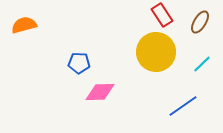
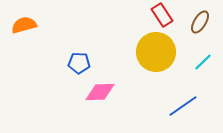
cyan line: moved 1 px right, 2 px up
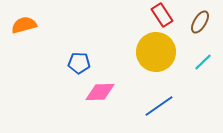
blue line: moved 24 px left
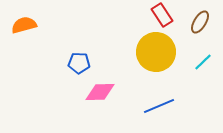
blue line: rotated 12 degrees clockwise
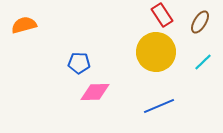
pink diamond: moved 5 px left
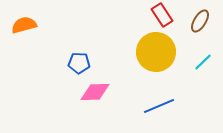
brown ellipse: moved 1 px up
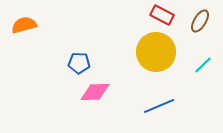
red rectangle: rotated 30 degrees counterclockwise
cyan line: moved 3 px down
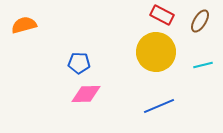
cyan line: rotated 30 degrees clockwise
pink diamond: moved 9 px left, 2 px down
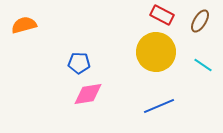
cyan line: rotated 48 degrees clockwise
pink diamond: moved 2 px right; rotated 8 degrees counterclockwise
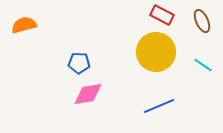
brown ellipse: moved 2 px right; rotated 55 degrees counterclockwise
